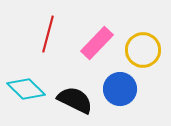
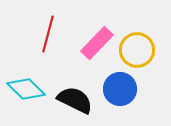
yellow circle: moved 6 px left
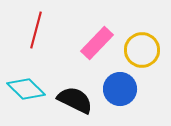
red line: moved 12 px left, 4 px up
yellow circle: moved 5 px right
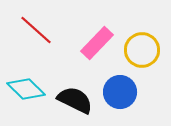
red line: rotated 63 degrees counterclockwise
blue circle: moved 3 px down
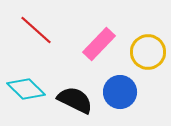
pink rectangle: moved 2 px right, 1 px down
yellow circle: moved 6 px right, 2 px down
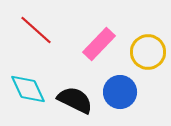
cyan diamond: moved 2 px right; rotated 21 degrees clockwise
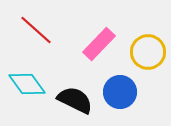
cyan diamond: moved 1 px left, 5 px up; rotated 12 degrees counterclockwise
